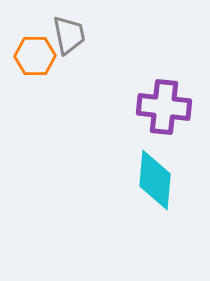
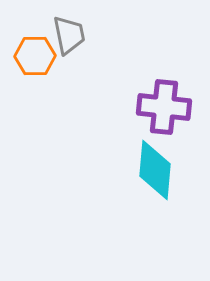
cyan diamond: moved 10 px up
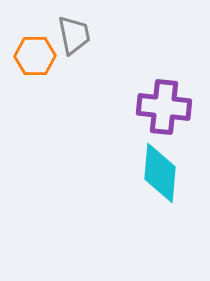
gray trapezoid: moved 5 px right
cyan diamond: moved 5 px right, 3 px down
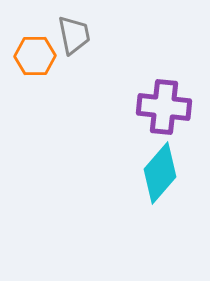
cyan diamond: rotated 36 degrees clockwise
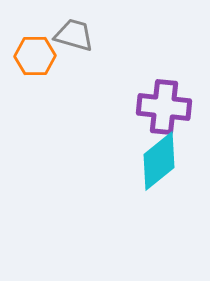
gray trapezoid: rotated 63 degrees counterclockwise
cyan diamond: moved 1 px left, 12 px up; rotated 10 degrees clockwise
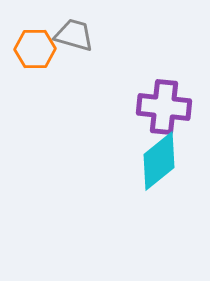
orange hexagon: moved 7 px up
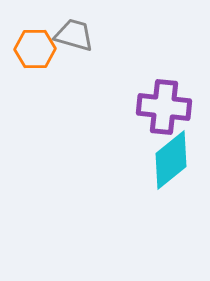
cyan diamond: moved 12 px right, 1 px up
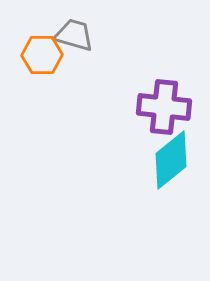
orange hexagon: moved 7 px right, 6 px down
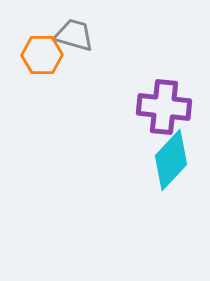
cyan diamond: rotated 8 degrees counterclockwise
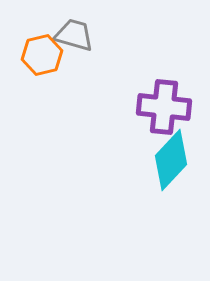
orange hexagon: rotated 12 degrees counterclockwise
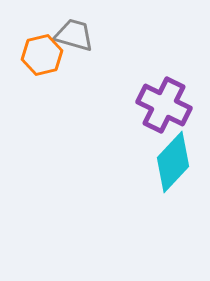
purple cross: moved 2 px up; rotated 20 degrees clockwise
cyan diamond: moved 2 px right, 2 px down
